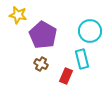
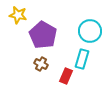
cyan rectangle: rotated 30 degrees clockwise
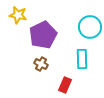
cyan circle: moved 4 px up
purple pentagon: rotated 16 degrees clockwise
cyan rectangle: rotated 18 degrees counterclockwise
red rectangle: moved 1 px left, 9 px down
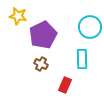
yellow star: moved 1 px down
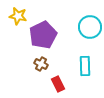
cyan rectangle: moved 3 px right, 7 px down
red rectangle: moved 7 px left, 1 px up; rotated 49 degrees counterclockwise
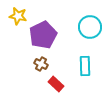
red rectangle: moved 2 px left; rotated 21 degrees counterclockwise
